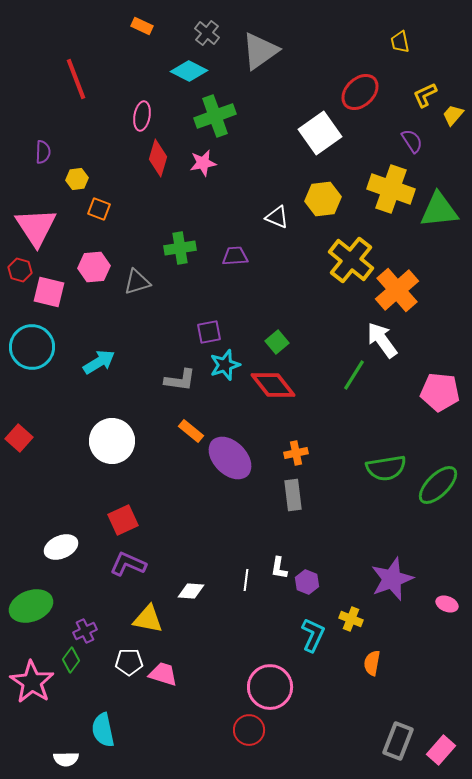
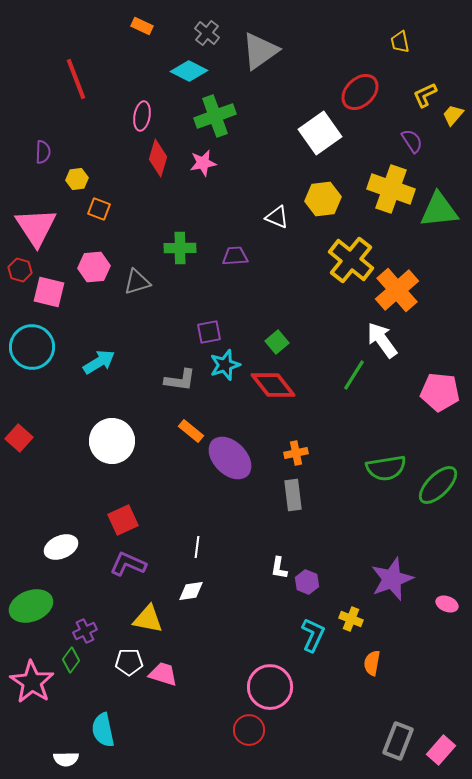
green cross at (180, 248): rotated 8 degrees clockwise
white line at (246, 580): moved 49 px left, 33 px up
white diamond at (191, 591): rotated 12 degrees counterclockwise
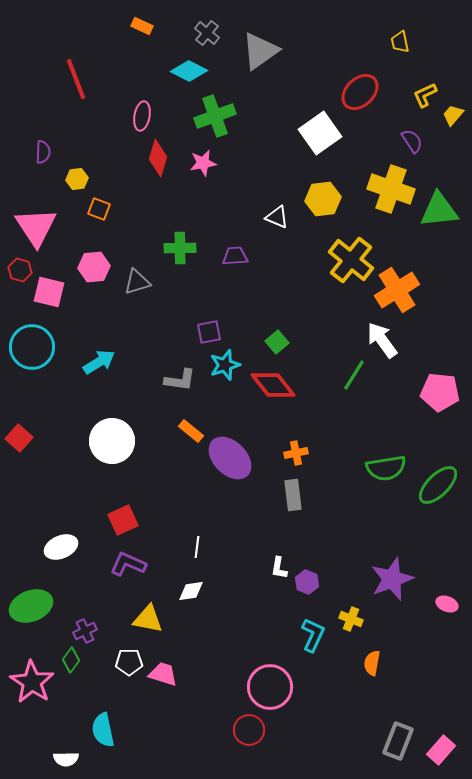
orange cross at (397, 290): rotated 9 degrees clockwise
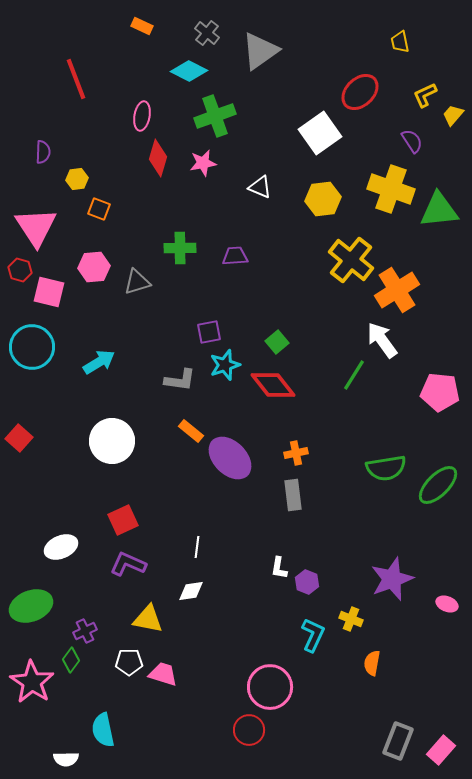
white triangle at (277, 217): moved 17 px left, 30 px up
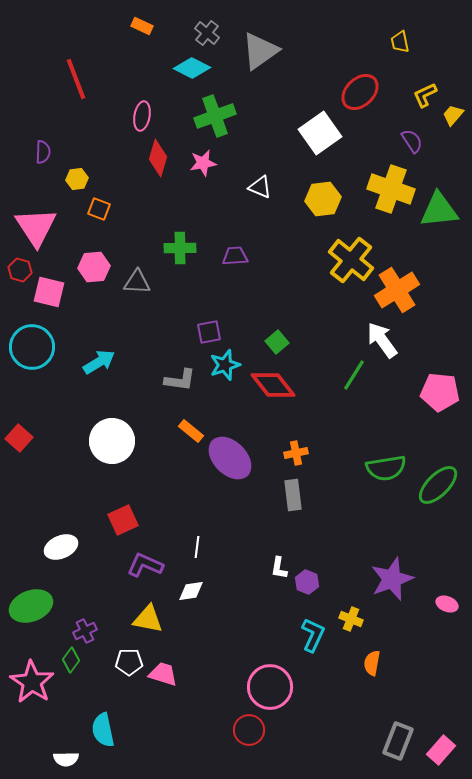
cyan diamond at (189, 71): moved 3 px right, 3 px up
gray triangle at (137, 282): rotated 20 degrees clockwise
purple L-shape at (128, 564): moved 17 px right, 1 px down
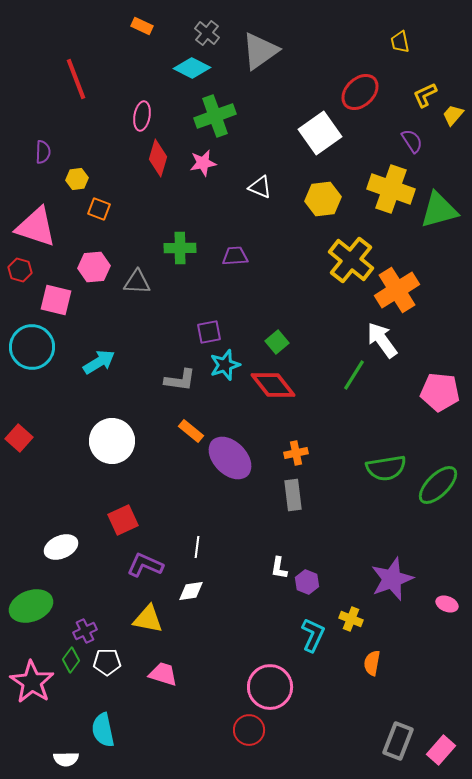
green triangle at (439, 210): rotated 9 degrees counterclockwise
pink triangle at (36, 227): rotated 39 degrees counterclockwise
pink square at (49, 292): moved 7 px right, 8 px down
white pentagon at (129, 662): moved 22 px left
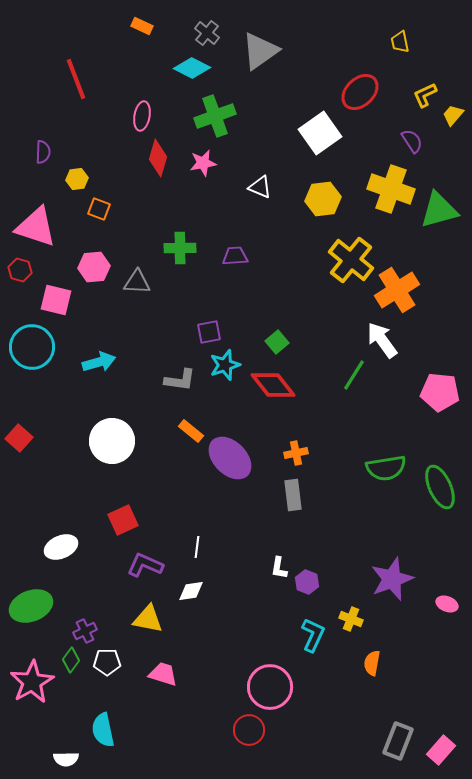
cyan arrow at (99, 362): rotated 16 degrees clockwise
green ellipse at (438, 485): moved 2 px right, 2 px down; rotated 69 degrees counterclockwise
pink star at (32, 682): rotated 9 degrees clockwise
